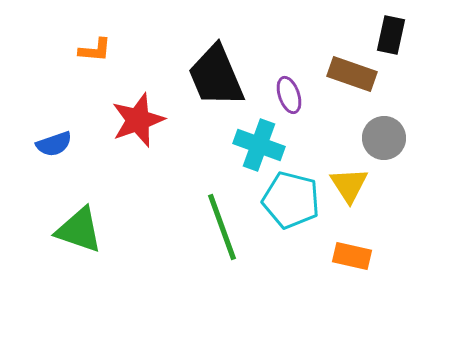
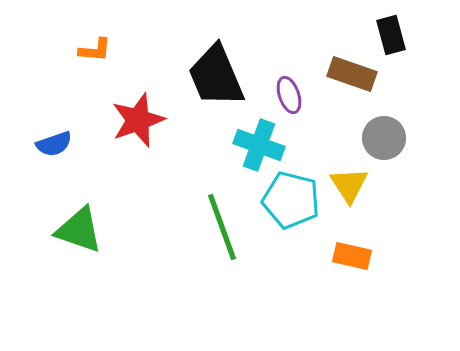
black rectangle: rotated 27 degrees counterclockwise
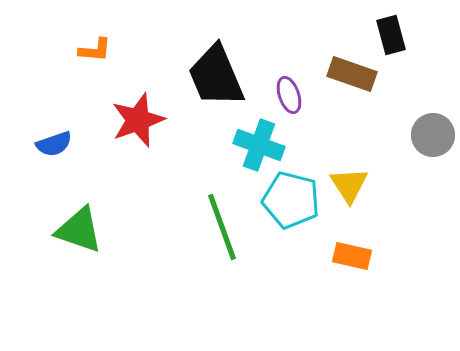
gray circle: moved 49 px right, 3 px up
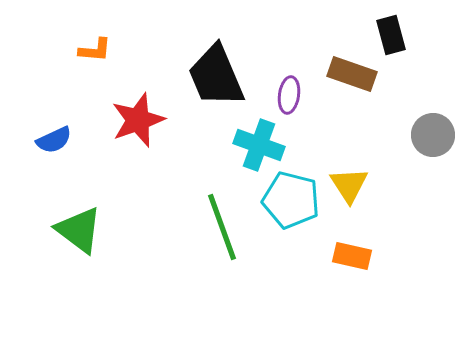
purple ellipse: rotated 27 degrees clockwise
blue semicircle: moved 4 px up; rotated 6 degrees counterclockwise
green triangle: rotated 18 degrees clockwise
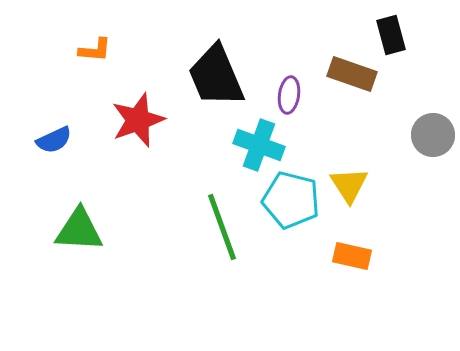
green triangle: rotated 34 degrees counterclockwise
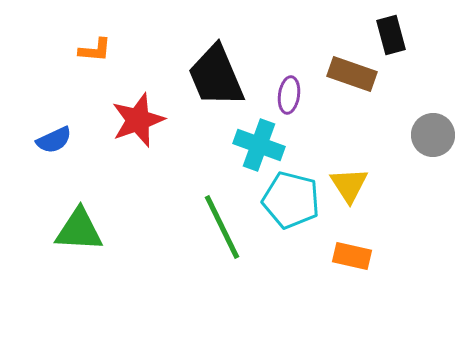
green line: rotated 6 degrees counterclockwise
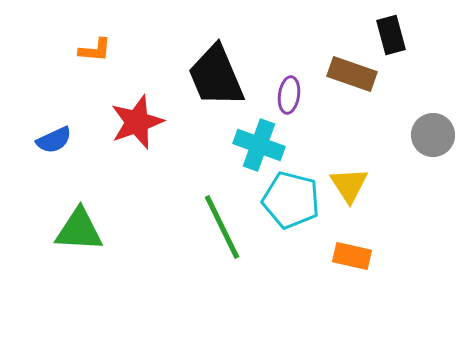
red star: moved 1 px left, 2 px down
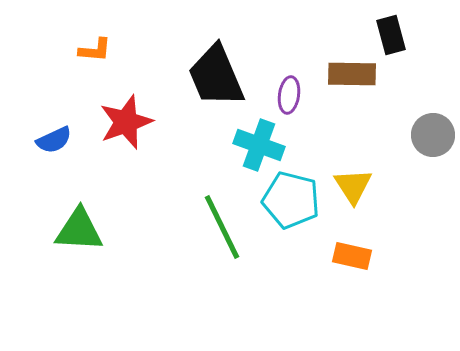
brown rectangle: rotated 18 degrees counterclockwise
red star: moved 11 px left
yellow triangle: moved 4 px right, 1 px down
